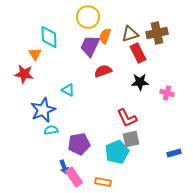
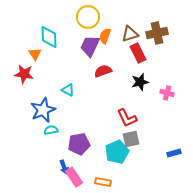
black star: rotated 12 degrees counterclockwise
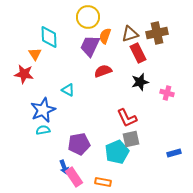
cyan semicircle: moved 8 px left
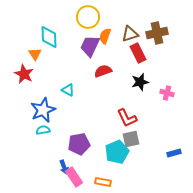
red star: rotated 18 degrees clockwise
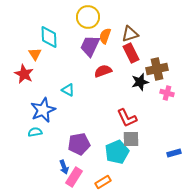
brown cross: moved 36 px down
red rectangle: moved 7 px left
cyan semicircle: moved 8 px left, 2 px down
gray square: rotated 12 degrees clockwise
pink rectangle: rotated 66 degrees clockwise
orange rectangle: rotated 42 degrees counterclockwise
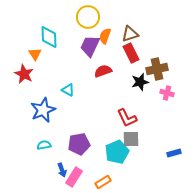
cyan semicircle: moved 9 px right, 13 px down
blue arrow: moved 2 px left, 3 px down
